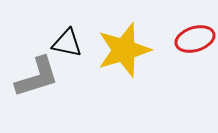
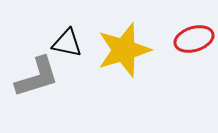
red ellipse: moved 1 px left
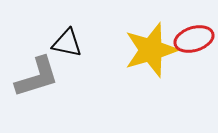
yellow star: moved 27 px right
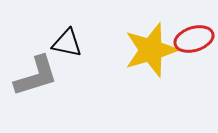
gray L-shape: moved 1 px left, 1 px up
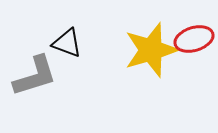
black triangle: rotated 8 degrees clockwise
gray L-shape: moved 1 px left
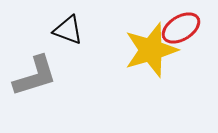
red ellipse: moved 13 px left, 11 px up; rotated 15 degrees counterclockwise
black triangle: moved 1 px right, 13 px up
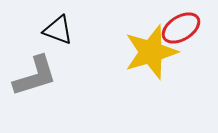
black triangle: moved 10 px left
yellow star: moved 2 px down
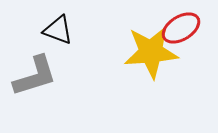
yellow star: rotated 12 degrees clockwise
